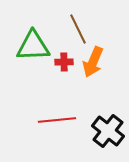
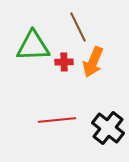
brown line: moved 2 px up
black cross: moved 3 px up
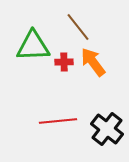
brown line: rotated 12 degrees counterclockwise
orange arrow: rotated 120 degrees clockwise
red line: moved 1 px right, 1 px down
black cross: moved 1 px left, 1 px down
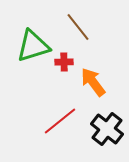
green triangle: rotated 15 degrees counterclockwise
orange arrow: moved 20 px down
red line: moved 2 px right; rotated 33 degrees counterclockwise
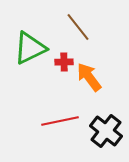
green triangle: moved 3 px left, 2 px down; rotated 9 degrees counterclockwise
orange arrow: moved 4 px left, 5 px up
red line: rotated 27 degrees clockwise
black cross: moved 1 px left, 2 px down
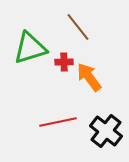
green triangle: rotated 9 degrees clockwise
red line: moved 2 px left, 1 px down
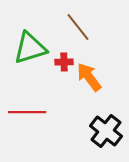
red line: moved 31 px left, 10 px up; rotated 12 degrees clockwise
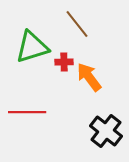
brown line: moved 1 px left, 3 px up
green triangle: moved 2 px right, 1 px up
